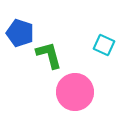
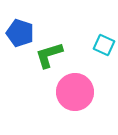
green L-shape: rotated 92 degrees counterclockwise
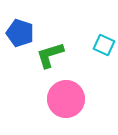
green L-shape: moved 1 px right
pink circle: moved 9 px left, 7 px down
